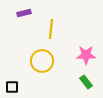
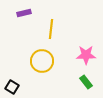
black square: rotated 32 degrees clockwise
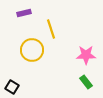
yellow line: rotated 24 degrees counterclockwise
yellow circle: moved 10 px left, 11 px up
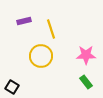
purple rectangle: moved 8 px down
yellow circle: moved 9 px right, 6 px down
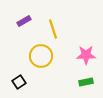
purple rectangle: rotated 16 degrees counterclockwise
yellow line: moved 2 px right
green rectangle: rotated 64 degrees counterclockwise
black square: moved 7 px right, 5 px up; rotated 24 degrees clockwise
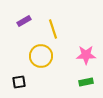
black square: rotated 24 degrees clockwise
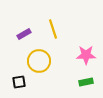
purple rectangle: moved 13 px down
yellow circle: moved 2 px left, 5 px down
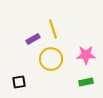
purple rectangle: moved 9 px right, 5 px down
yellow circle: moved 12 px right, 2 px up
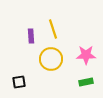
purple rectangle: moved 2 px left, 3 px up; rotated 64 degrees counterclockwise
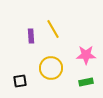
yellow line: rotated 12 degrees counterclockwise
yellow circle: moved 9 px down
black square: moved 1 px right, 1 px up
